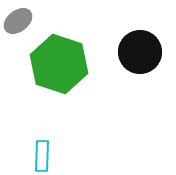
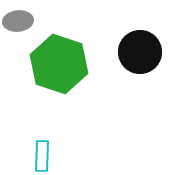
gray ellipse: rotated 32 degrees clockwise
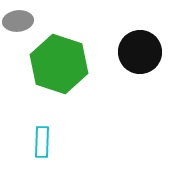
cyan rectangle: moved 14 px up
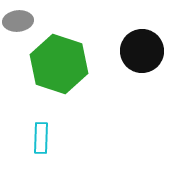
black circle: moved 2 px right, 1 px up
cyan rectangle: moved 1 px left, 4 px up
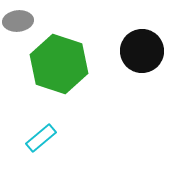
cyan rectangle: rotated 48 degrees clockwise
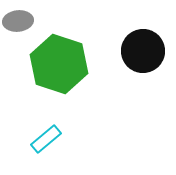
black circle: moved 1 px right
cyan rectangle: moved 5 px right, 1 px down
